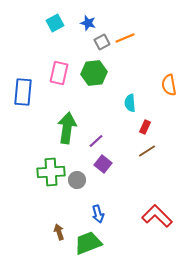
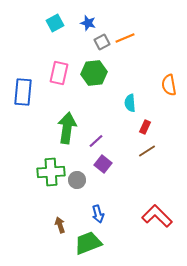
brown arrow: moved 1 px right, 7 px up
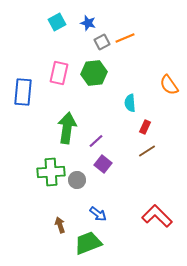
cyan square: moved 2 px right, 1 px up
orange semicircle: rotated 25 degrees counterclockwise
blue arrow: rotated 36 degrees counterclockwise
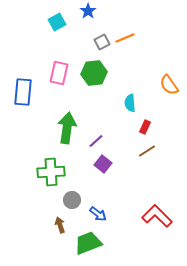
blue star: moved 12 px up; rotated 21 degrees clockwise
gray circle: moved 5 px left, 20 px down
